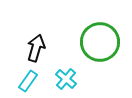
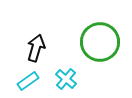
cyan rectangle: rotated 20 degrees clockwise
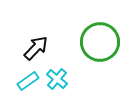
black arrow: rotated 28 degrees clockwise
cyan cross: moved 9 px left
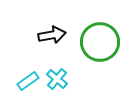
black arrow: moved 16 px right, 13 px up; rotated 36 degrees clockwise
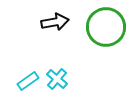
black arrow: moved 3 px right, 13 px up
green circle: moved 6 px right, 15 px up
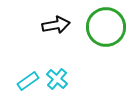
black arrow: moved 1 px right, 3 px down
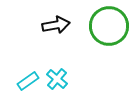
green circle: moved 3 px right, 1 px up
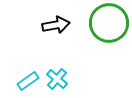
green circle: moved 3 px up
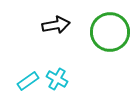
green circle: moved 1 px right, 9 px down
cyan cross: rotated 10 degrees counterclockwise
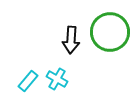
black arrow: moved 15 px right, 15 px down; rotated 104 degrees clockwise
cyan rectangle: rotated 15 degrees counterclockwise
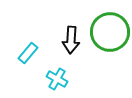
cyan rectangle: moved 28 px up
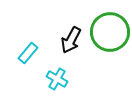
black arrow: rotated 24 degrees clockwise
